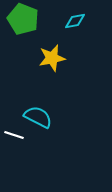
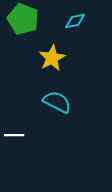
yellow star: rotated 16 degrees counterclockwise
cyan semicircle: moved 19 px right, 15 px up
white line: rotated 18 degrees counterclockwise
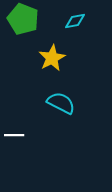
cyan semicircle: moved 4 px right, 1 px down
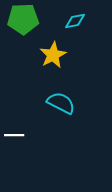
green pentagon: rotated 24 degrees counterclockwise
yellow star: moved 1 px right, 3 px up
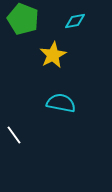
green pentagon: rotated 24 degrees clockwise
cyan semicircle: rotated 16 degrees counterclockwise
white line: rotated 54 degrees clockwise
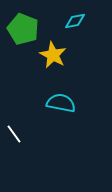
green pentagon: moved 10 px down
yellow star: rotated 16 degrees counterclockwise
white line: moved 1 px up
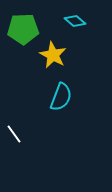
cyan diamond: rotated 50 degrees clockwise
green pentagon: rotated 24 degrees counterclockwise
cyan semicircle: moved 6 px up; rotated 100 degrees clockwise
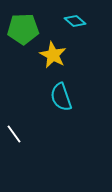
cyan semicircle: rotated 140 degrees clockwise
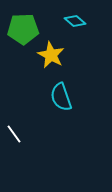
yellow star: moved 2 px left
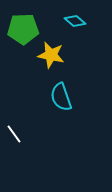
yellow star: rotated 16 degrees counterclockwise
